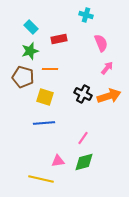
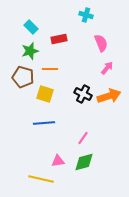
yellow square: moved 3 px up
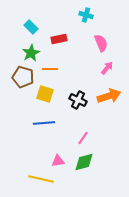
green star: moved 1 px right, 2 px down; rotated 12 degrees counterclockwise
black cross: moved 5 px left, 6 px down
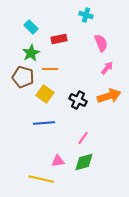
yellow square: rotated 18 degrees clockwise
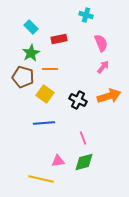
pink arrow: moved 4 px left, 1 px up
pink line: rotated 56 degrees counterclockwise
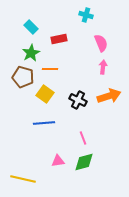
pink arrow: rotated 32 degrees counterclockwise
yellow line: moved 18 px left
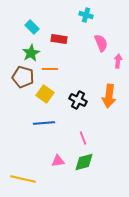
cyan rectangle: moved 1 px right
red rectangle: rotated 21 degrees clockwise
pink arrow: moved 15 px right, 6 px up
orange arrow: rotated 115 degrees clockwise
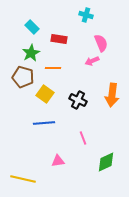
pink arrow: moved 26 px left; rotated 120 degrees counterclockwise
orange line: moved 3 px right, 1 px up
orange arrow: moved 3 px right, 1 px up
green diamond: moved 22 px right; rotated 10 degrees counterclockwise
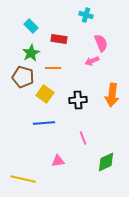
cyan rectangle: moved 1 px left, 1 px up
black cross: rotated 30 degrees counterclockwise
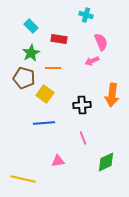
pink semicircle: moved 1 px up
brown pentagon: moved 1 px right, 1 px down
black cross: moved 4 px right, 5 px down
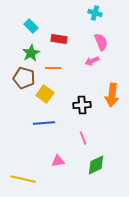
cyan cross: moved 9 px right, 2 px up
green diamond: moved 10 px left, 3 px down
